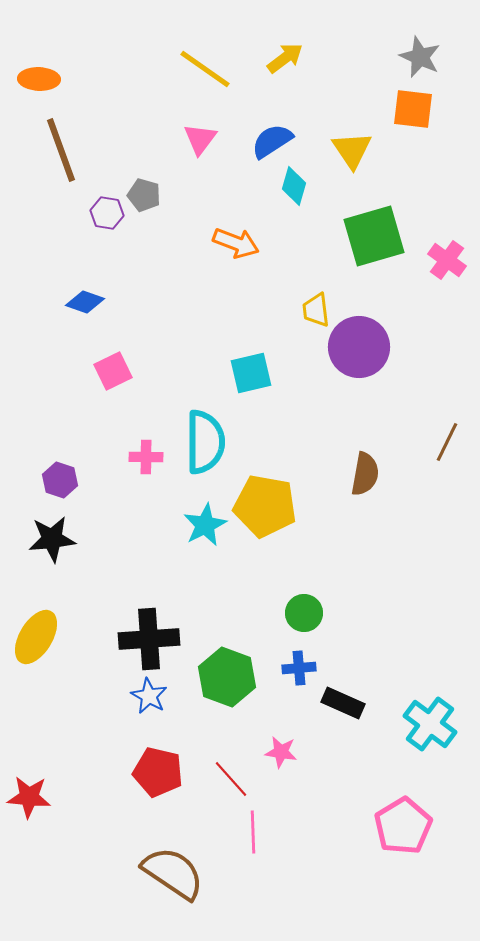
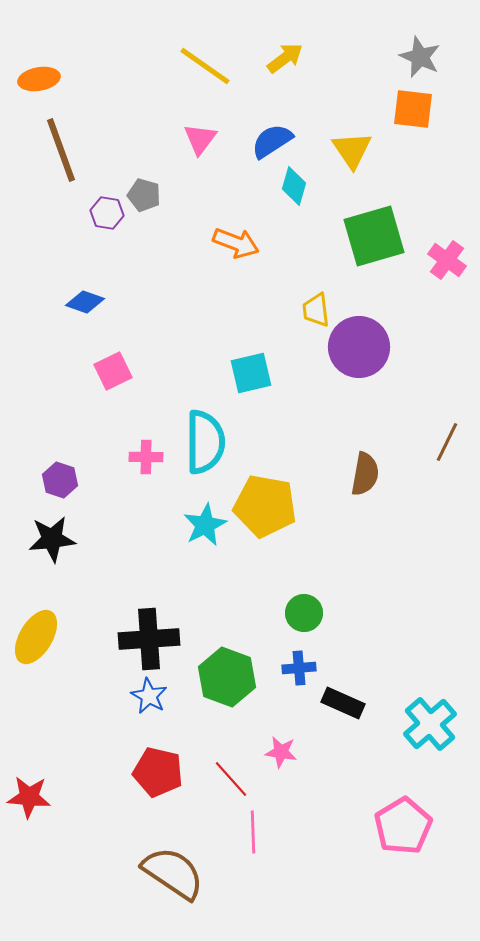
yellow line at (205, 69): moved 3 px up
orange ellipse at (39, 79): rotated 12 degrees counterclockwise
cyan cross at (430, 724): rotated 12 degrees clockwise
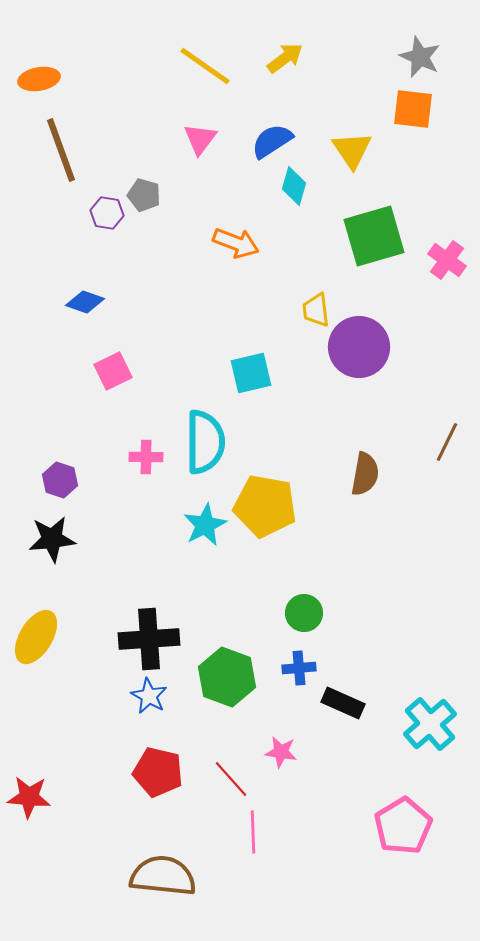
brown semicircle at (173, 873): moved 10 px left, 3 px down; rotated 28 degrees counterclockwise
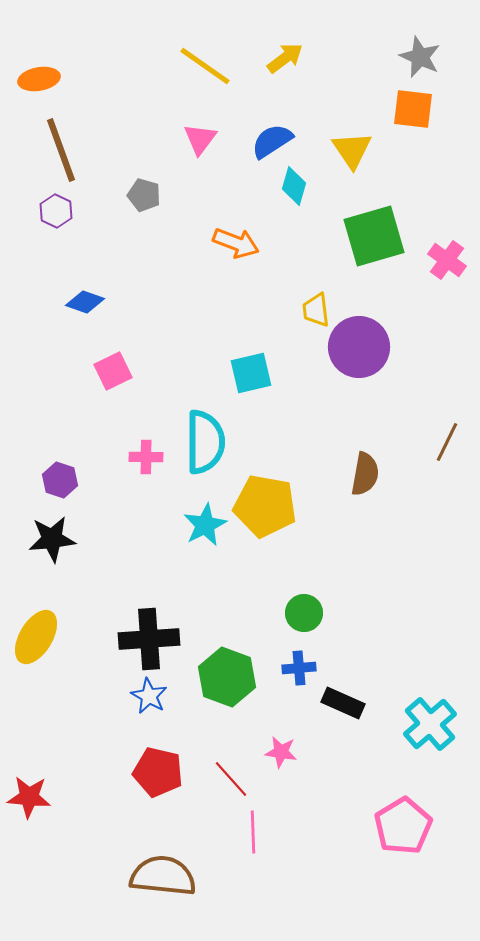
purple hexagon at (107, 213): moved 51 px left, 2 px up; rotated 16 degrees clockwise
